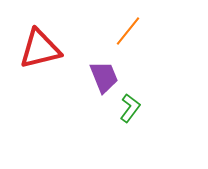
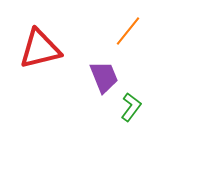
green L-shape: moved 1 px right, 1 px up
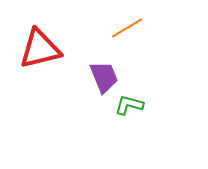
orange line: moved 1 px left, 3 px up; rotated 20 degrees clockwise
green L-shape: moved 2 px left, 2 px up; rotated 112 degrees counterclockwise
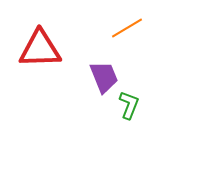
red triangle: rotated 12 degrees clockwise
green L-shape: rotated 96 degrees clockwise
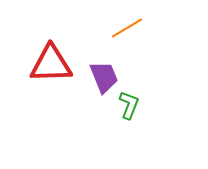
red triangle: moved 11 px right, 15 px down
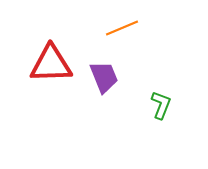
orange line: moved 5 px left; rotated 8 degrees clockwise
green L-shape: moved 32 px right
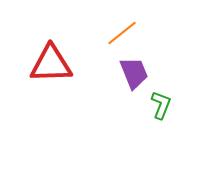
orange line: moved 5 px down; rotated 16 degrees counterclockwise
purple trapezoid: moved 30 px right, 4 px up
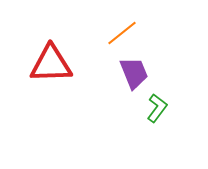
green L-shape: moved 4 px left, 3 px down; rotated 16 degrees clockwise
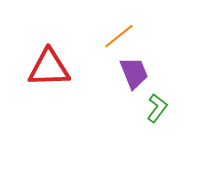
orange line: moved 3 px left, 3 px down
red triangle: moved 2 px left, 4 px down
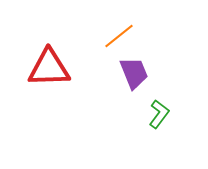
green L-shape: moved 2 px right, 6 px down
